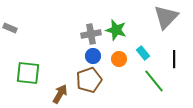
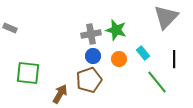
green line: moved 3 px right, 1 px down
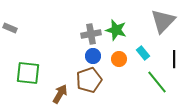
gray triangle: moved 3 px left, 4 px down
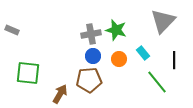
gray rectangle: moved 2 px right, 2 px down
black line: moved 1 px down
brown pentagon: rotated 15 degrees clockwise
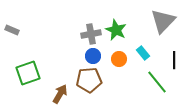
green star: rotated 10 degrees clockwise
green square: rotated 25 degrees counterclockwise
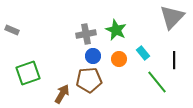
gray triangle: moved 9 px right, 4 px up
gray cross: moved 5 px left
brown arrow: moved 2 px right
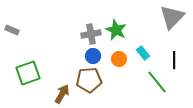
gray cross: moved 5 px right
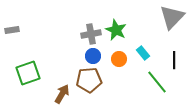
gray rectangle: rotated 32 degrees counterclockwise
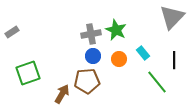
gray rectangle: moved 2 px down; rotated 24 degrees counterclockwise
brown pentagon: moved 2 px left, 1 px down
